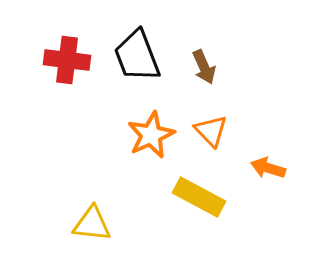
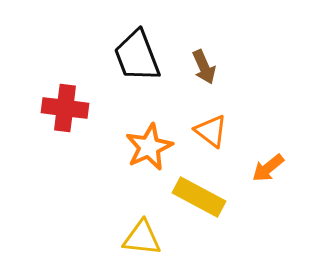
red cross: moved 2 px left, 48 px down
orange triangle: rotated 9 degrees counterclockwise
orange star: moved 2 px left, 12 px down
orange arrow: rotated 56 degrees counterclockwise
yellow triangle: moved 50 px right, 14 px down
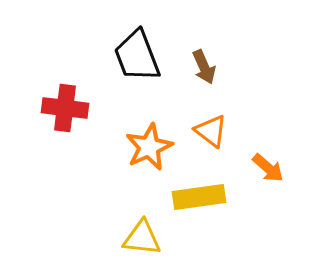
orange arrow: rotated 100 degrees counterclockwise
yellow rectangle: rotated 36 degrees counterclockwise
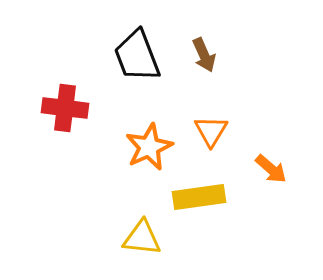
brown arrow: moved 12 px up
orange triangle: rotated 24 degrees clockwise
orange arrow: moved 3 px right, 1 px down
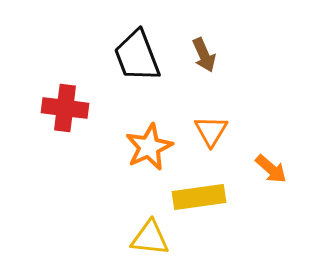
yellow triangle: moved 8 px right
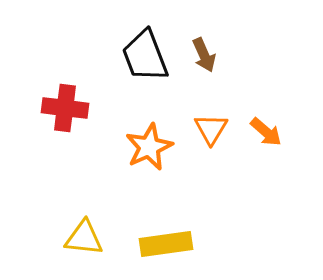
black trapezoid: moved 8 px right
orange triangle: moved 2 px up
orange arrow: moved 5 px left, 37 px up
yellow rectangle: moved 33 px left, 47 px down
yellow triangle: moved 66 px left
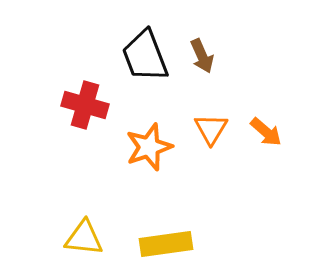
brown arrow: moved 2 px left, 1 px down
red cross: moved 20 px right, 3 px up; rotated 9 degrees clockwise
orange star: rotated 6 degrees clockwise
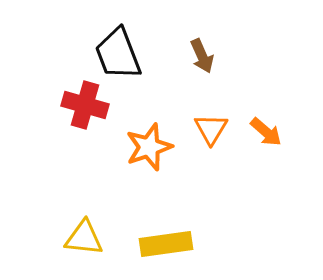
black trapezoid: moved 27 px left, 2 px up
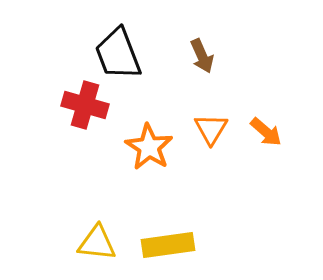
orange star: rotated 21 degrees counterclockwise
yellow triangle: moved 13 px right, 5 px down
yellow rectangle: moved 2 px right, 1 px down
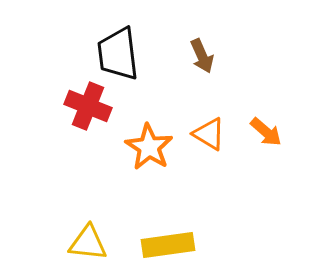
black trapezoid: rotated 14 degrees clockwise
red cross: moved 3 px right, 1 px down; rotated 6 degrees clockwise
orange triangle: moved 2 px left, 5 px down; rotated 30 degrees counterclockwise
yellow triangle: moved 9 px left
